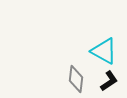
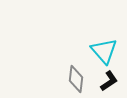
cyan triangle: rotated 20 degrees clockwise
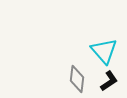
gray diamond: moved 1 px right
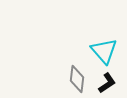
black L-shape: moved 2 px left, 2 px down
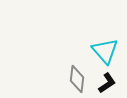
cyan triangle: moved 1 px right
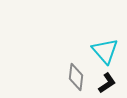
gray diamond: moved 1 px left, 2 px up
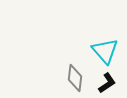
gray diamond: moved 1 px left, 1 px down
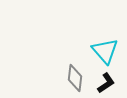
black L-shape: moved 1 px left
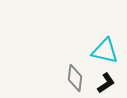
cyan triangle: rotated 36 degrees counterclockwise
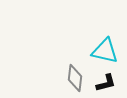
black L-shape: rotated 20 degrees clockwise
